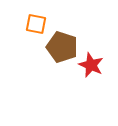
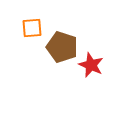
orange square: moved 4 px left, 4 px down; rotated 15 degrees counterclockwise
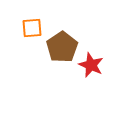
brown pentagon: rotated 20 degrees clockwise
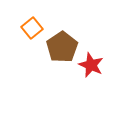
orange square: rotated 35 degrees counterclockwise
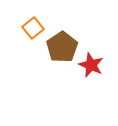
orange square: moved 1 px right
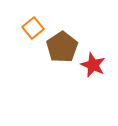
red star: moved 2 px right
